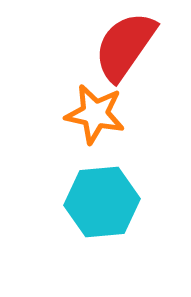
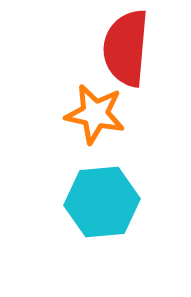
red semicircle: moved 1 px right, 2 px down; rotated 30 degrees counterclockwise
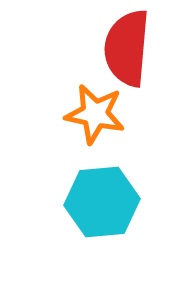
red semicircle: moved 1 px right
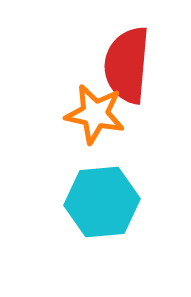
red semicircle: moved 17 px down
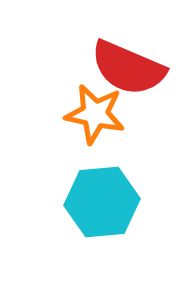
red semicircle: moved 1 px right, 3 px down; rotated 72 degrees counterclockwise
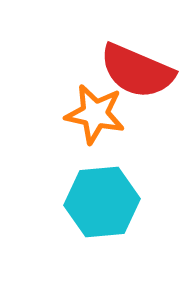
red semicircle: moved 9 px right, 3 px down
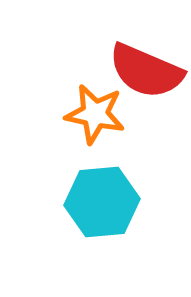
red semicircle: moved 9 px right
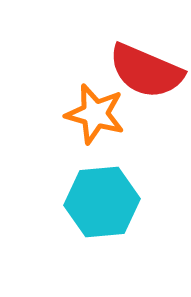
orange star: rotated 4 degrees clockwise
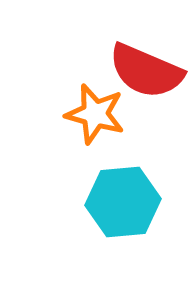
cyan hexagon: moved 21 px right
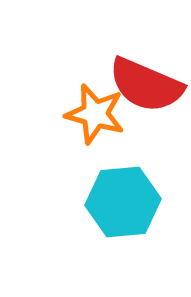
red semicircle: moved 14 px down
